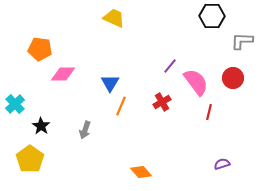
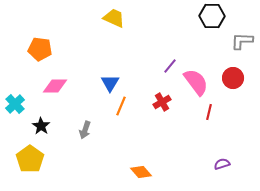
pink diamond: moved 8 px left, 12 px down
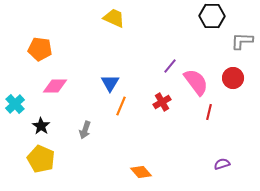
yellow pentagon: moved 11 px right; rotated 12 degrees counterclockwise
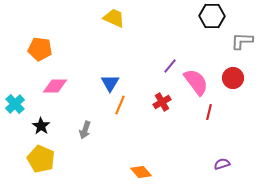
orange line: moved 1 px left, 1 px up
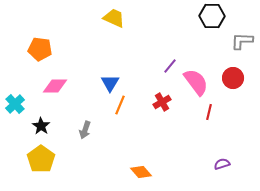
yellow pentagon: rotated 12 degrees clockwise
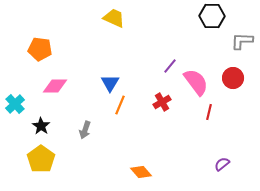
purple semicircle: rotated 21 degrees counterclockwise
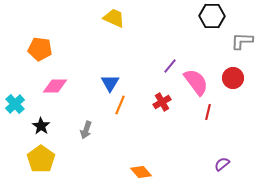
red line: moved 1 px left
gray arrow: moved 1 px right
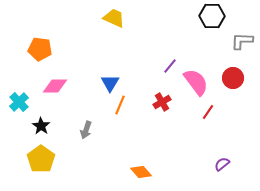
cyan cross: moved 4 px right, 2 px up
red line: rotated 21 degrees clockwise
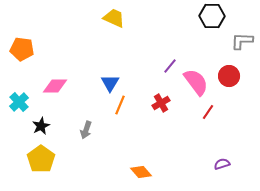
orange pentagon: moved 18 px left
red circle: moved 4 px left, 2 px up
red cross: moved 1 px left, 1 px down
black star: rotated 12 degrees clockwise
purple semicircle: rotated 21 degrees clockwise
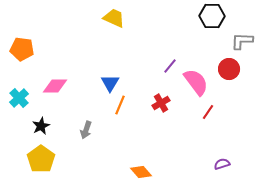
red circle: moved 7 px up
cyan cross: moved 4 px up
